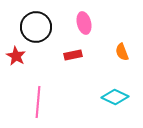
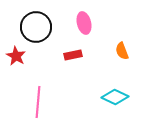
orange semicircle: moved 1 px up
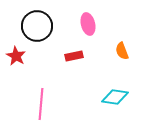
pink ellipse: moved 4 px right, 1 px down
black circle: moved 1 px right, 1 px up
red rectangle: moved 1 px right, 1 px down
cyan diamond: rotated 16 degrees counterclockwise
pink line: moved 3 px right, 2 px down
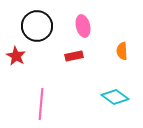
pink ellipse: moved 5 px left, 2 px down
orange semicircle: rotated 18 degrees clockwise
cyan diamond: rotated 28 degrees clockwise
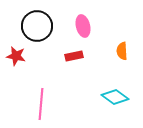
red star: rotated 18 degrees counterclockwise
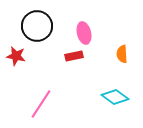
pink ellipse: moved 1 px right, 7 px down
orange semicircle: moved 3 px down
pink line: rotated 28 degrees clockwise
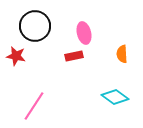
black circle: moved 2 px left
pink line: moved 7 px left, 2 px down
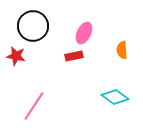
black circle: moved 2 px left
pink ellipse: rotated 40 degrees clockwise
orange semicircle: moved 4 px up
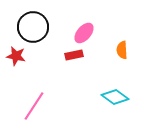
black circle: moved 1 px down
pink ellipse: rotated 15 degrees clockwise
red rectangle: moved 1 px up
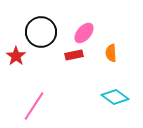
black circle: moved 8 px right, 5 px down
orange semicircle: moved 11 px left, 3 px down
red star: rotated 24 degrees clockwise
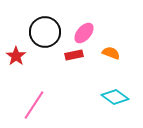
black circle: moved 4 px right
orange semicircle: rotated 114 degrees clockwise
pink line: moved 1 px up
